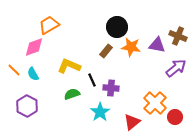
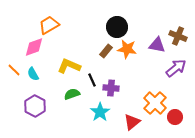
orange star: moved 4 px left, 2 px down
purple hexagon: moved 8 px right
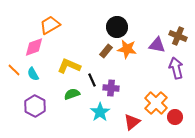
orange trapezoid: moved 1 px right
purple arrow: rotated 65 degrees counterclockwise
orange cross: moved 1 px right
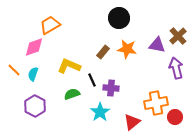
black circle: moved 2 px right, 9 px up
brown cross: rotated 24 degrees clockwise
brown rectangle: moved 3 px left, 1 px down
cyan semicircle: rotated 48 degrees clockwise
orange cross: rotated 35 degrees clockwise
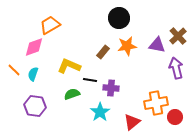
orange star: moved 3 px up; rotated 18 degrees counterclockwise
black line: moved 2 px left; rotated 56 degrees counterclockwise
purple hexagon: rotated 20 degrees counterclockwise
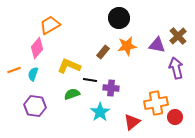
pink diamond: moved 3 px right, 1 px down; rotated 30 degrees counterclockwise
orange line: rotated 64 degrees counterclockwise
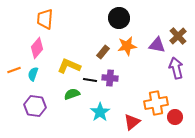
orange trapezoid: moved 5 px left, 6 px up; rotated 55 degrees counterclockwise
purple cross: moved 1 px left, 10 px up
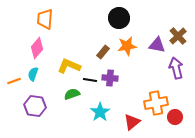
orange line: moved 11 px down
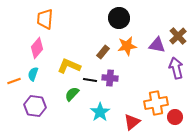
green semicircle: rotated 28 degrees counterclockwise
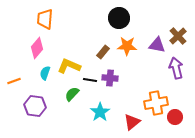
orange star: rotated 12 degrees clockwise
cyan semicircle: moved 12 px right, 1 px up
